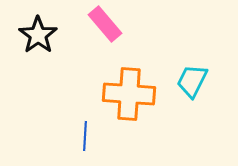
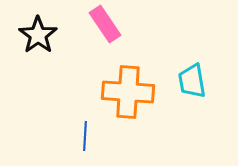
pink rectangle: rotated 6 degrees clockwise
cyan trapezoid: rotated 36 degrees counterclockwise
orange cross: moved 1 px left, 2 px up
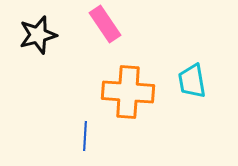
black star: rotated 21 degrees clockwise
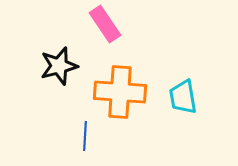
black star: moved 21 px right, 31 px down
cyan trapezoid: moved 9 px left, 16 px down
orange cross: moved 8 px left
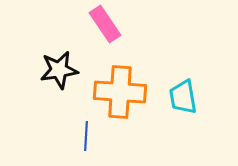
black star: moved 4 px down; rotated 6 degrees clockwise
blue line: moved 1 px right
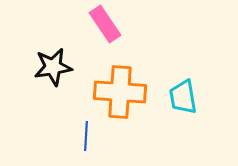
black star: moved 6 px left, 3 px up
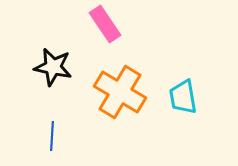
black star: rotated 21 degrees clockwise
orange cross: rotated 27 degrees clockwise
blue line: moved 34 px left
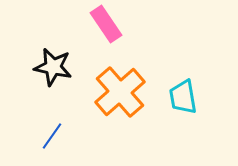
pink rectangle: moved 1 px right
orange cross: rotated 18 degrees clockwise
blue line: rotated 32 degrees clockwise
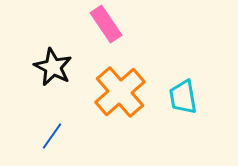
black star: rotated 15 degrees clockwise
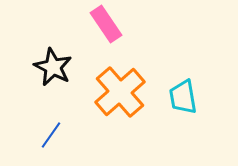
blue line: moved 1 px left, 1 px up
